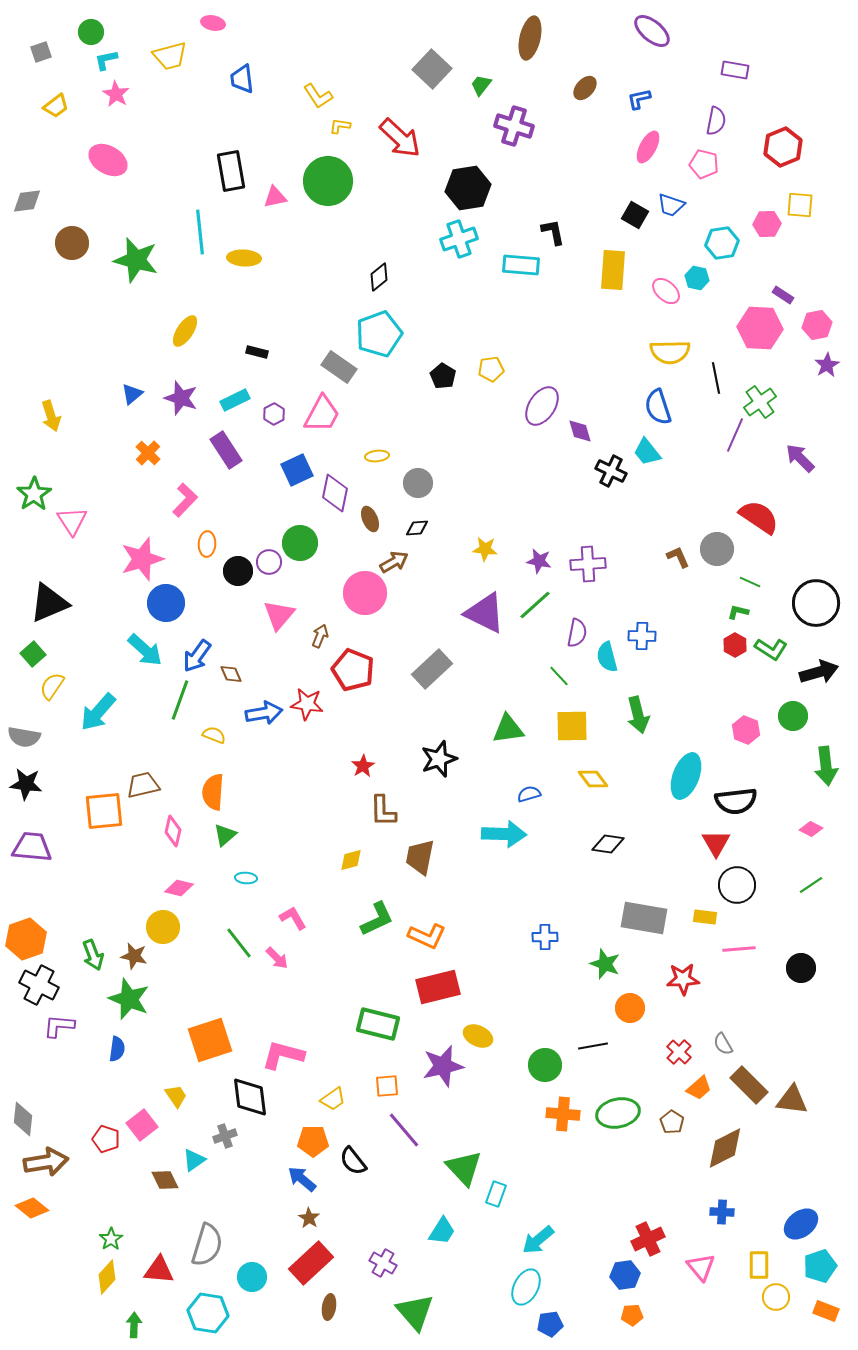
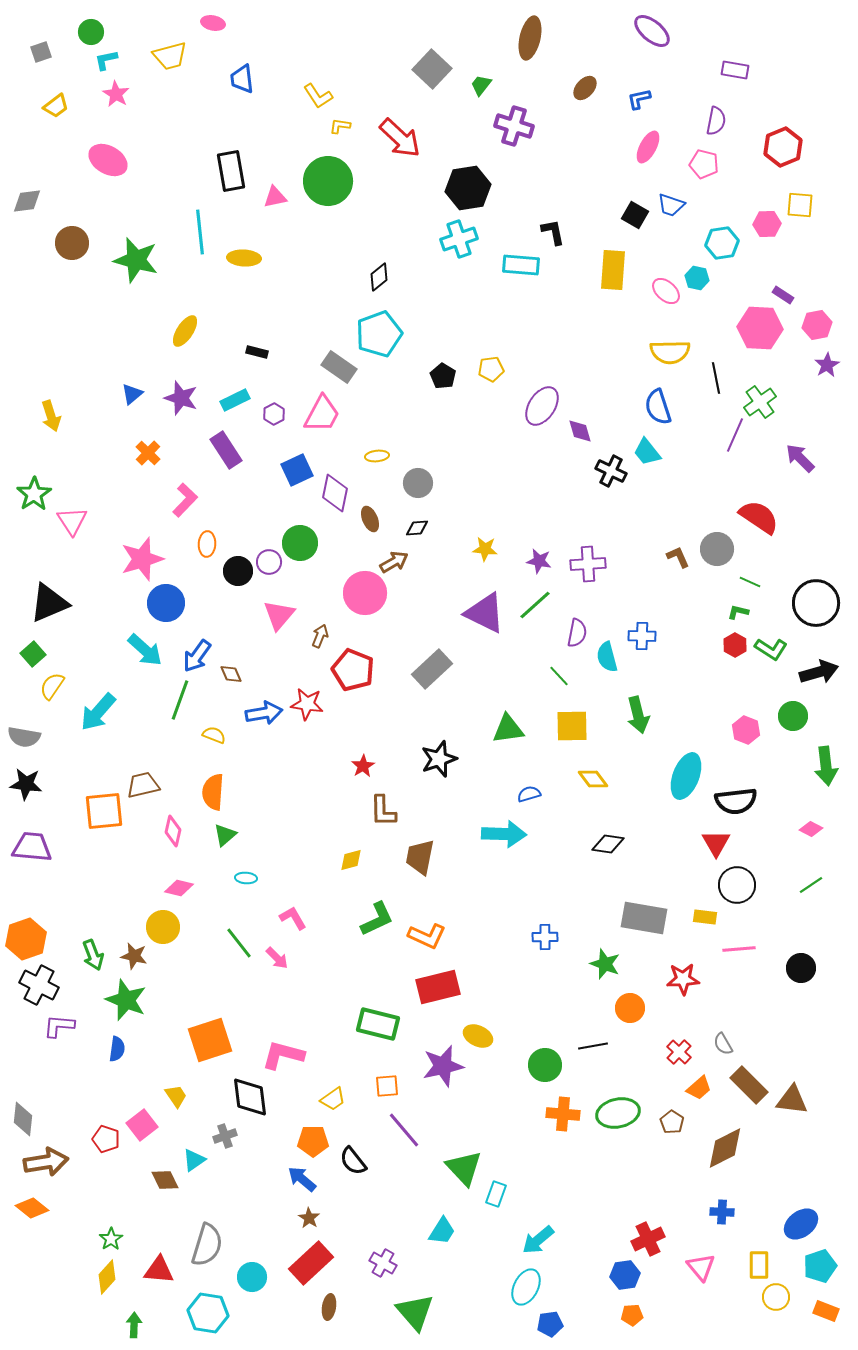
green star at (129, 999): moved 3 px left, 1 px down
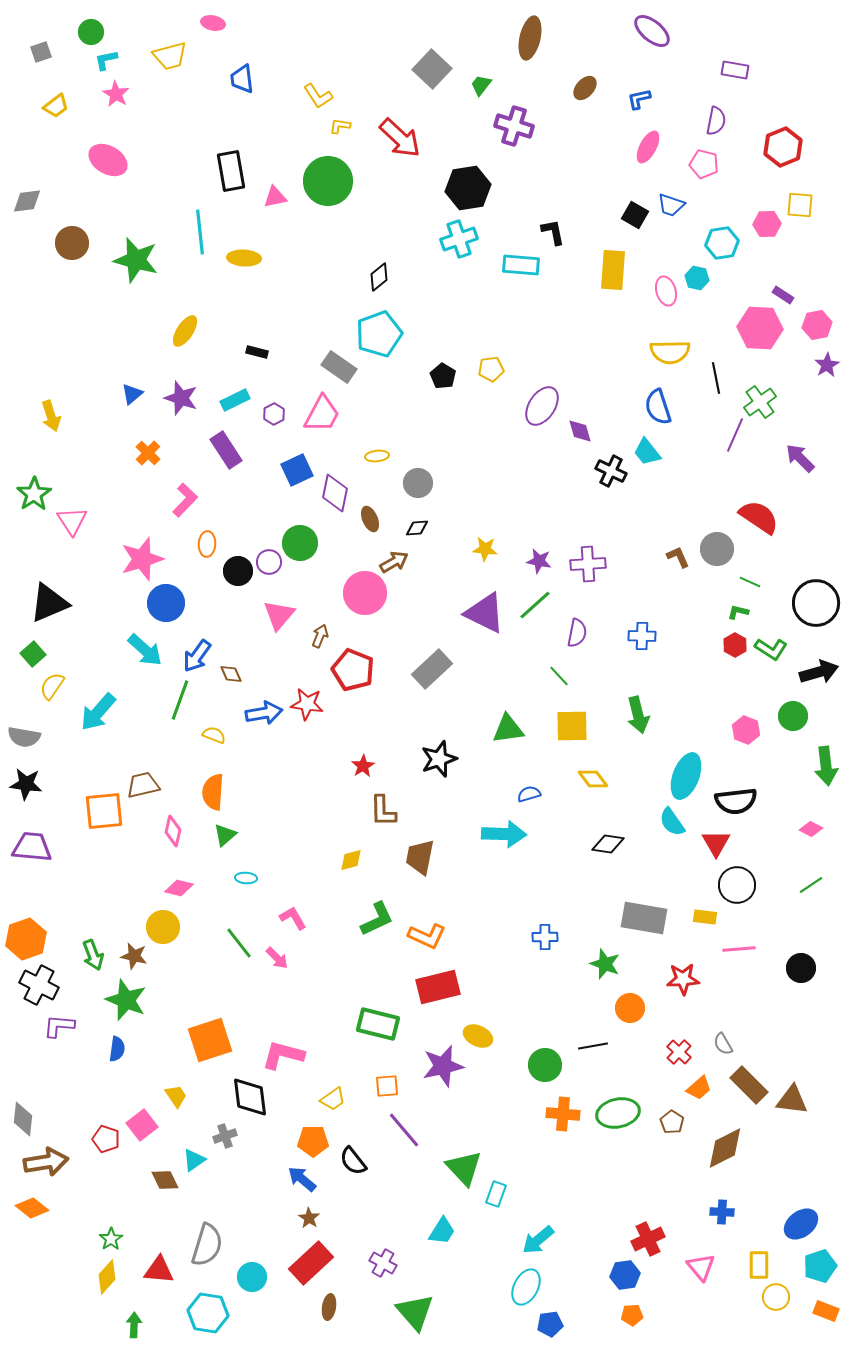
pink ellipse at (666, 291): rotated 32 degrees clockwise
cyan semicircle at (607, 657): moved 65 px right, 165 px down; rotated 20 degrees counterclockwise
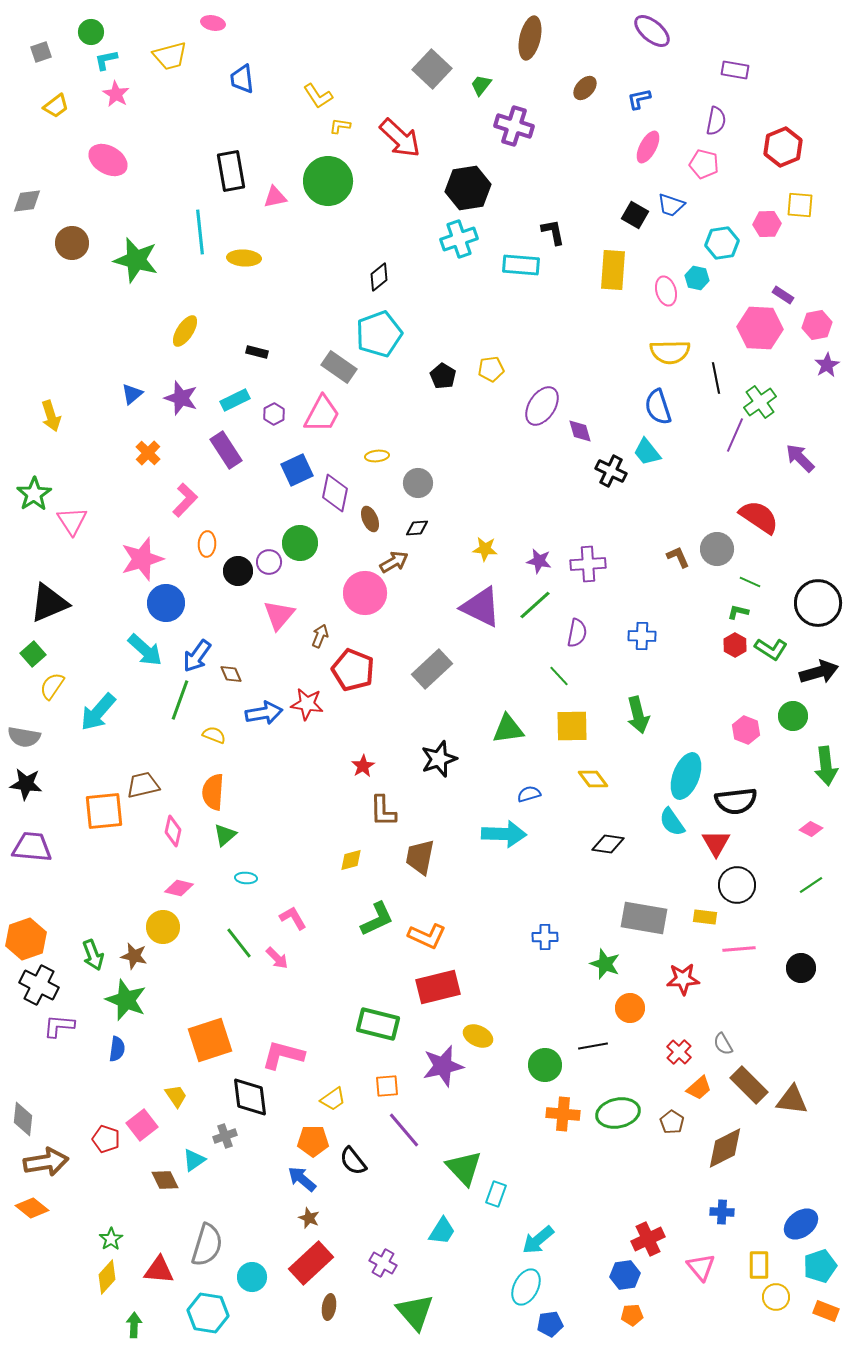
black circle at (816, 603): moved 2 px right
purple triangle at (485, 613): moved 4 px left, 6 px up
brown star at (309, 1218): rotated 10 degrees counterclockwise
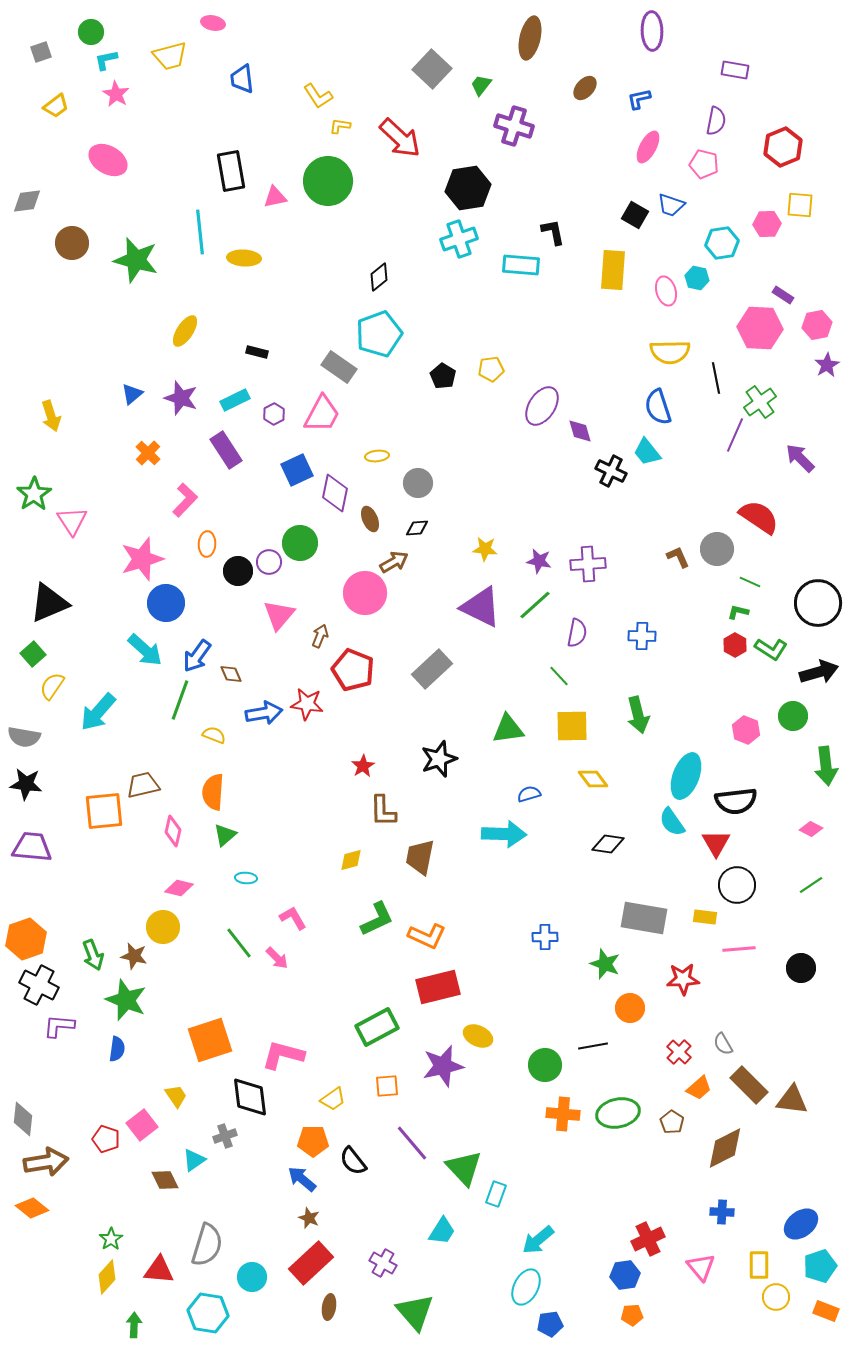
purple ellipse at (652, 31): rotated 48 degrees clockwise
green rectangle at (378, 1024): moved 1 px left, 3 px down; rotated 42 degrees counterclockwise
purple line at (404, 1130): moved 8 px right, 13 px down
